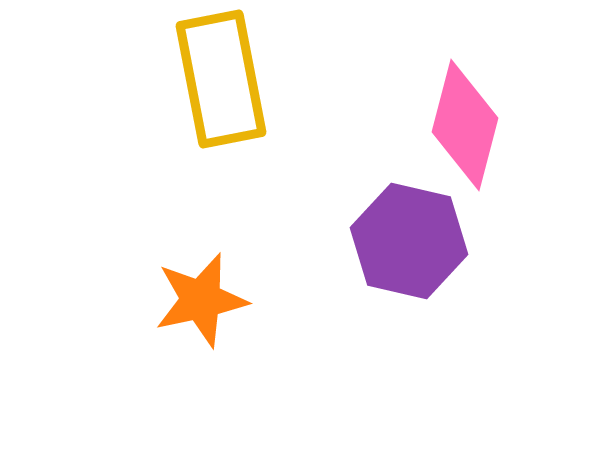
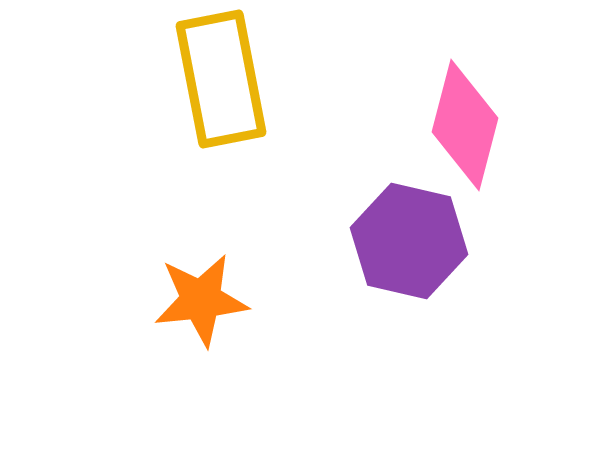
orange star: rotated 6 degrees clockwise
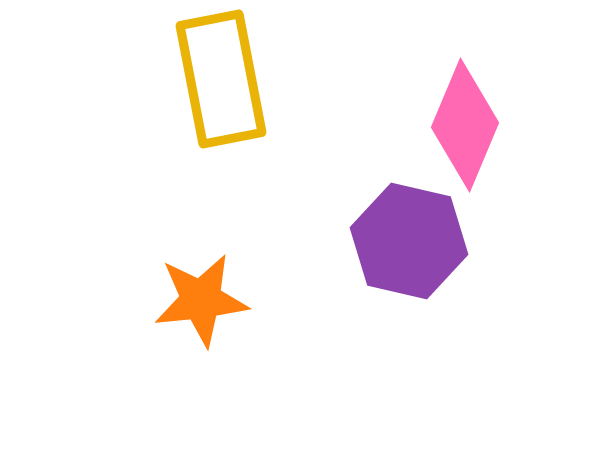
pink diamond: rotated 8 degrees clockwise
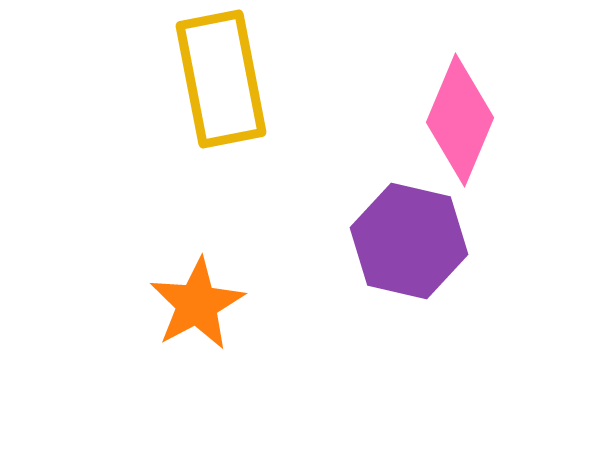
pink diamond: moved 5 px left, 5 px up
orange star: moved 4 px left, 4 px down; rotated 22 degrees counterclockwise
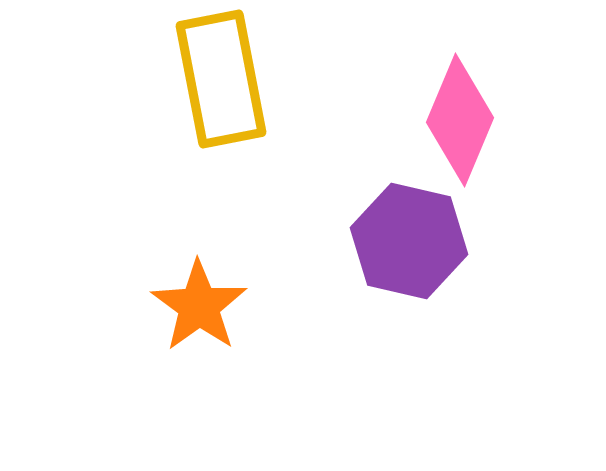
orange star: moved 2 px right, 2 px down; rotated 8 degrees counterclockwise
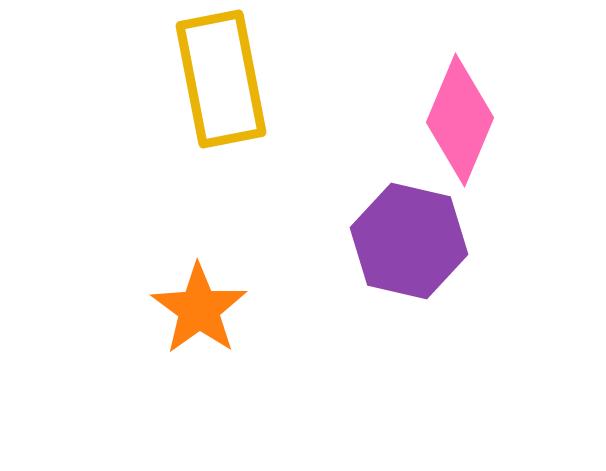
orange star: moved 3 px down
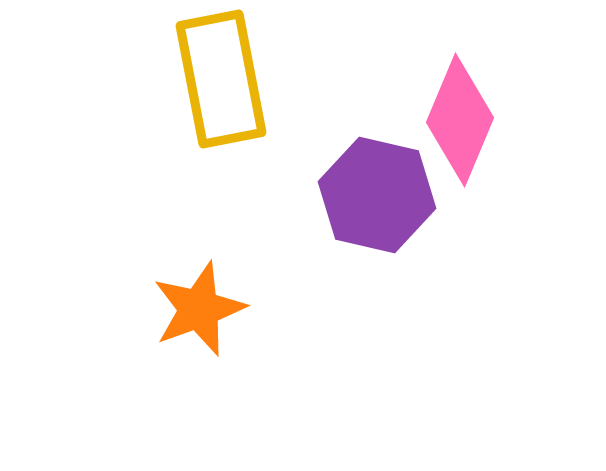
purple hexagon: moved 32 px left, 46 px up
orange star: rotated 16 degrees clockwise
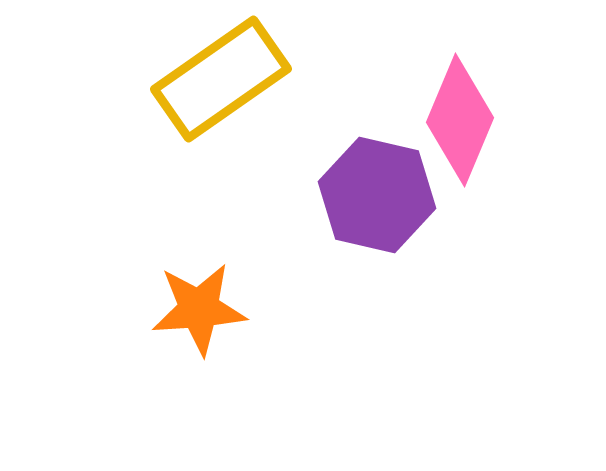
yellow rectangle: rotated 66 degrees clockwise
orange star: rotated 16 degrees clockwise
